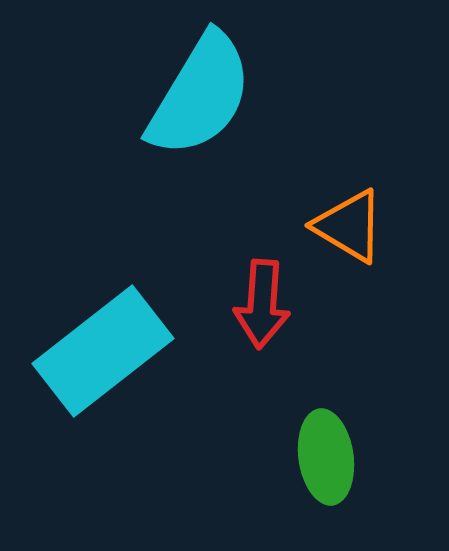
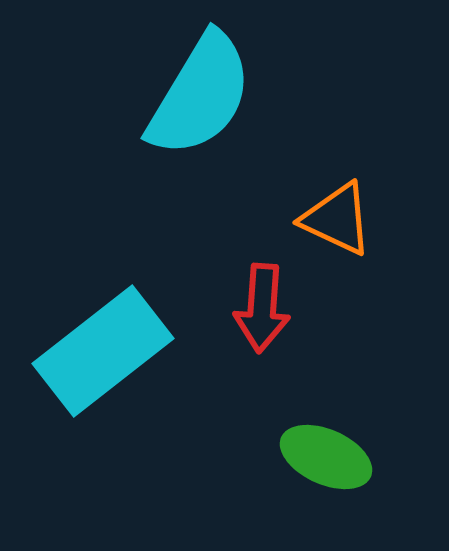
orange triangle: moved 12 px left, 7 px up; rotated 6 degrees counterclockwise
red arrow: moved 4 px down
green ellipse: rotated 58 degrees counterclockwise
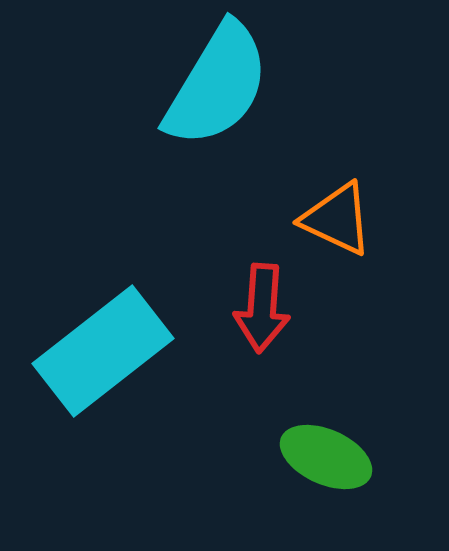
cyan semicircle: moved 17 px right, 10 px up
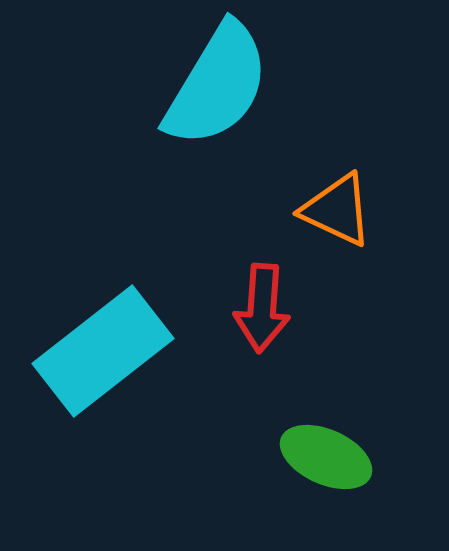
orange triangle: moved 9 px up
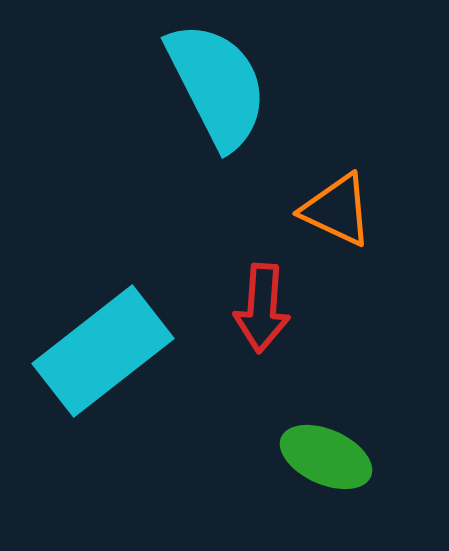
cyan semicircle: rotated 58 degrees counterclockwise
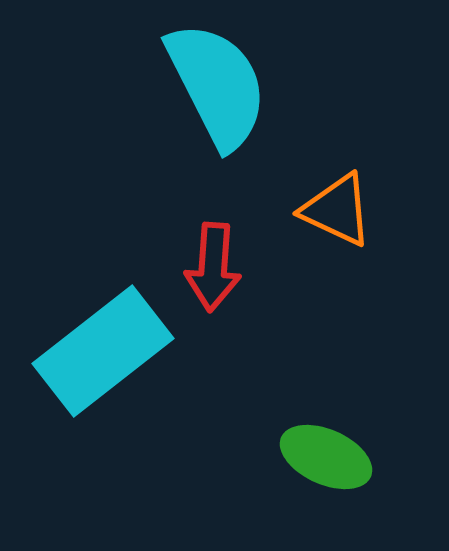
red arrow: moved 49 px left, 41 px up
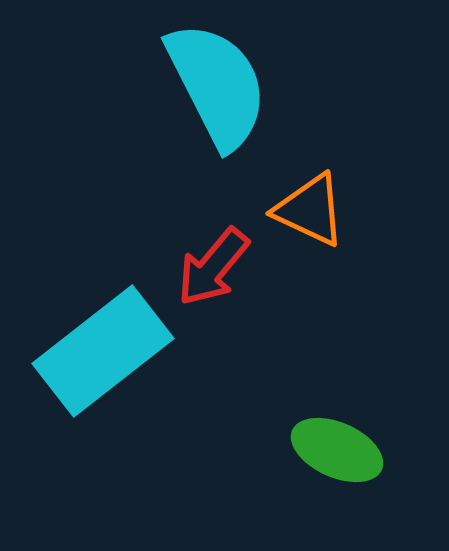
orange triangle: moved 27 px left
red arrow: rotated 36 degrees clockwise
green ellipse: moved 11 px right, 7 px up
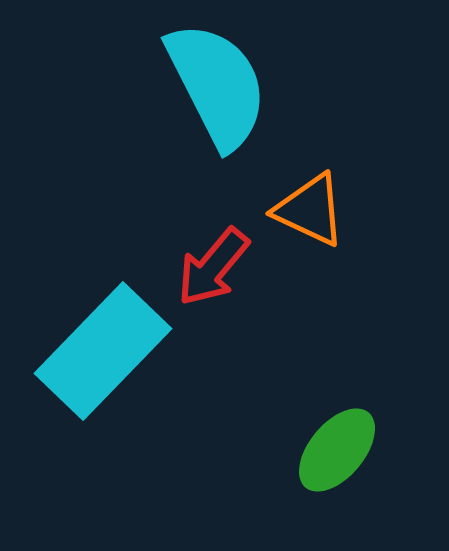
cyan rectangle: rotated 8 degrees counterclockwise
green ellipse: rotated 74 degrees counterclockwise
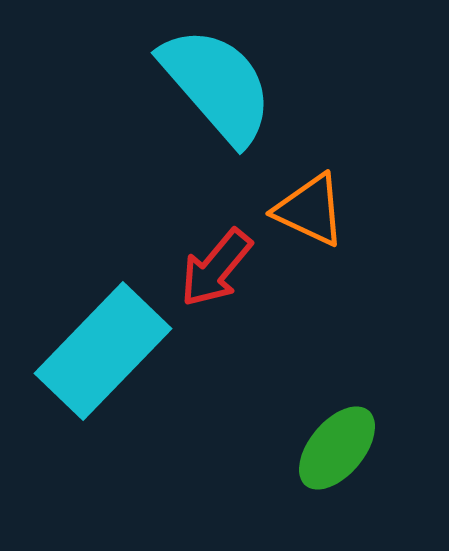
cyan semicircle: rotated 14 degrees counterclockwise
red arrow: moved 3 px right, 1 px down
green ellipse: moved 2 px up
